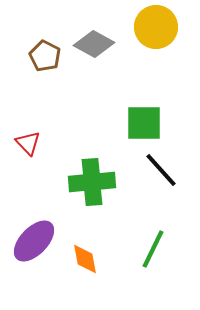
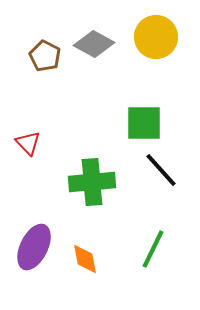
yellow circle: moved 10 px down
purple ellipse: moved 6 px down; rotated 18 degrees counterclockwise
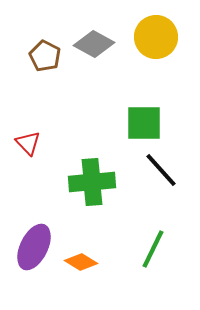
orange diamond: moved 4 px left, 3 px down; rotated 48 degrees counterclockwise
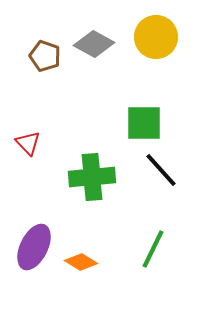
brown pentagon: rotated 8 degrees counterclockwise
green cross: moved 5 px up
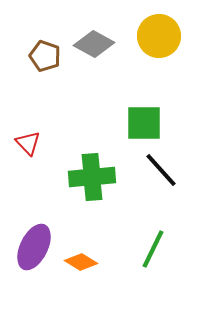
yellow circle: moved 3 px right, 1 px up
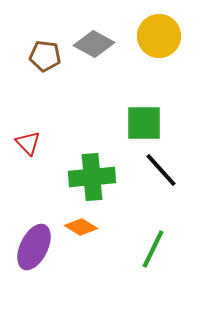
brown pentagon: rotated 12 degrees counterclockwise
orange diamond: moved 35 px up
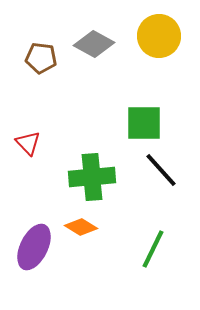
brown pentagon: moved 4 px left, 2 px down
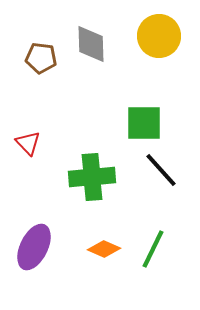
gray diamond: moved 3 px left; rotated 60 degrees clockwise
orange diamond: moved 23 px right, 22 px down; rotated 8 degrees counterclockwise
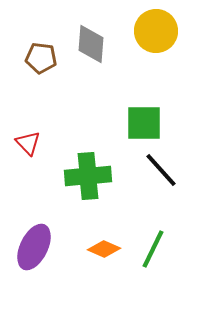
yellow circle: moved 3 px left, 5 px up
gray diamond: rotated 6 degrees clockwise
green cross: moved 4 px left, 1 px up
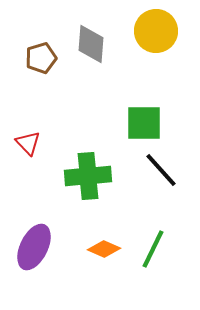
brown pentagon: rotated 24 degrees counterclockwise
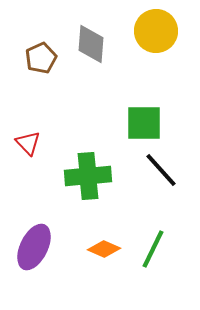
brown pentagon: rotated 8 degrees counterclockwise
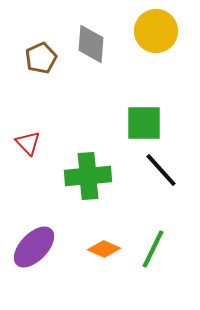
purple ellipse: rotated 18 degrees clockwise
